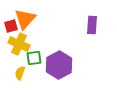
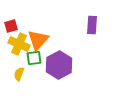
orange triangle: moved 13 px right, 21 px down
yellow semicircle: moved 1 px left, 1 px down
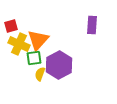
yellow semicircle: moved 21 px right
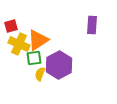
orange triangle: rotated 15 degrees clockwise
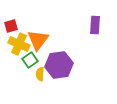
purple rectangle: moved 3 px right
orange triangle: rotated 20 degrees counterclockwise
green square: moved 4 px left, 2 px down; rotated 28 degrees counterclockwise
purple hexagon: rotated 20 degrees clockwise
yellow semicircle: rotated 16 degrees counterclockwise
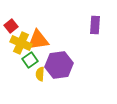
red square: rotated 24 degrees counterclockwise
orange triangle: rotated 45 degrees clockwise
yellow cross: moved 2 px right, 1 px up
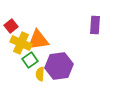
purple hexagon: moved 1 px down
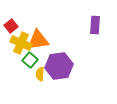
green square: rotated 14 degrees counterclockwise
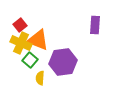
red square: moved 9 px right, 1 px up
orange triangle: rotated 30 degrees clockwise
purple hexagon: moved 4 px right, 4 px up
yellow semicircle: moved 4 px down
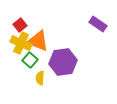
purple rectangle: moved 3 px right, 1 px up; rotated 60 degrees counterclockwise
orange triangle: moved 1 px down
